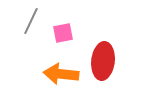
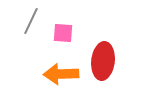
pink square: rotated 15 degrees clockwise
orange arrow: rotated 8 degrees counterclockwise
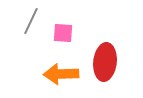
red ellipse: moved 2 px right, 1 px down
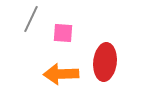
gray line: moved 2 px up
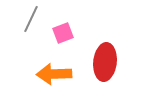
pink square: rotated 25 degrees counterclockwise
orange arrow: moved 7 px left
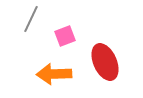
pink square: moved 2 px right, 3 px down
red ellipse: rotated 30 degrees counterclockwise
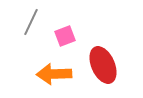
gray line: moved 3 px down
red ellipse: moved 2 px left, 3 px down
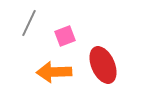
gray line: moved 2 px left, 1 px down
orange arrow: moved 2 px up
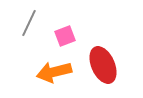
orange arrow: rotated 12 degrees counterclockwise
